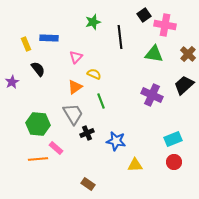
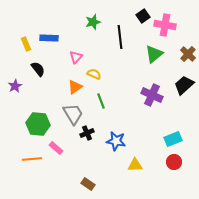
black square: moved 1 px left, 1 px down
green triangle: rotated 48 degrees counterclockwise
purple star: moved 3 px right, 4 px down
orange line: moved 6 px left
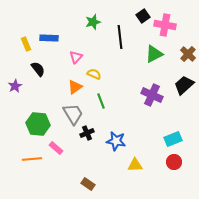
green triangle: rotated 12 degrees clockwise
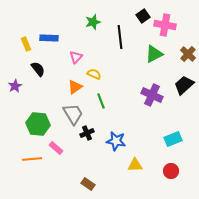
red circle: moved 3 px left, 9 px down
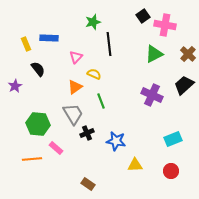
black line: moved 11 px left, 7 px down
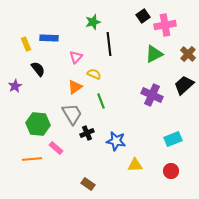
pink cross: rotated 20 degrees counterclockwise
gray trapezoid: moved 1 px left
